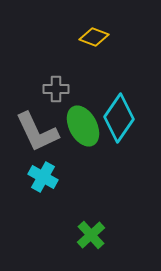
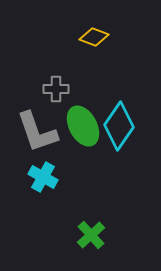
cyan diamond: moved 8 px down
gray L-shape: rotated 6 degrees clockwise
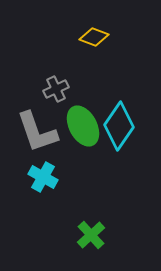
gray cross: rotated 25 degrees counterclockwise
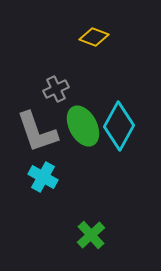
cyan diamond: rotated 6 degrees counterclockwise
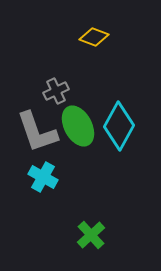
gray cross: moved 2 px down
green ellipse: moved 5 px left
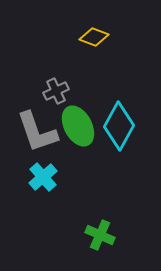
cyan cross: rotated 20 degrees clockwise
green cross: moved 9 px right; rotated 24 degrees counterclockwise
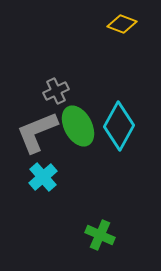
yellow diamond: moved 28 px right, 13 px up
gray L-shape: rotated 87 degrees clockwise
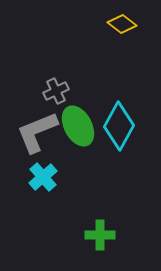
yellow diamond: rotated 16 degrees clockwise
green cross: rotated 24 degrees counterclockwise
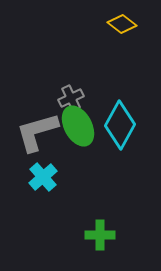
gray cross: moved 15 px right, 7 px down
cyan diamond: moved 1 px right, 1 px up
gray L-shape: rotated 6 degrees clockwise
